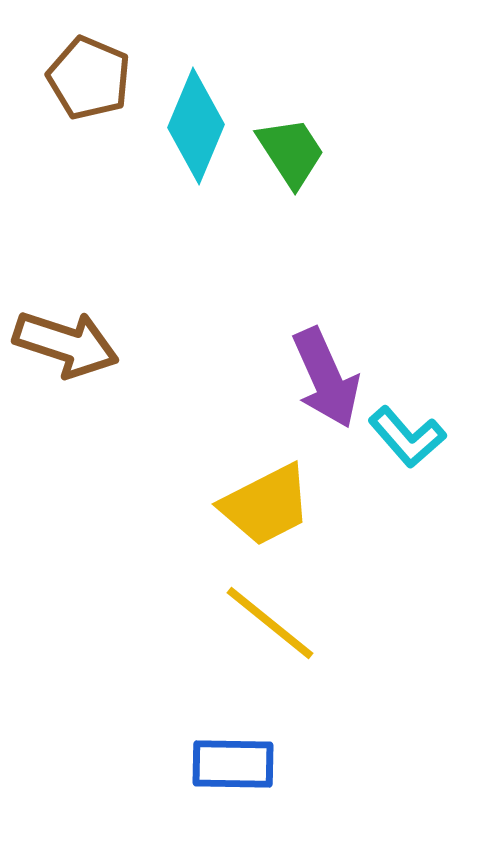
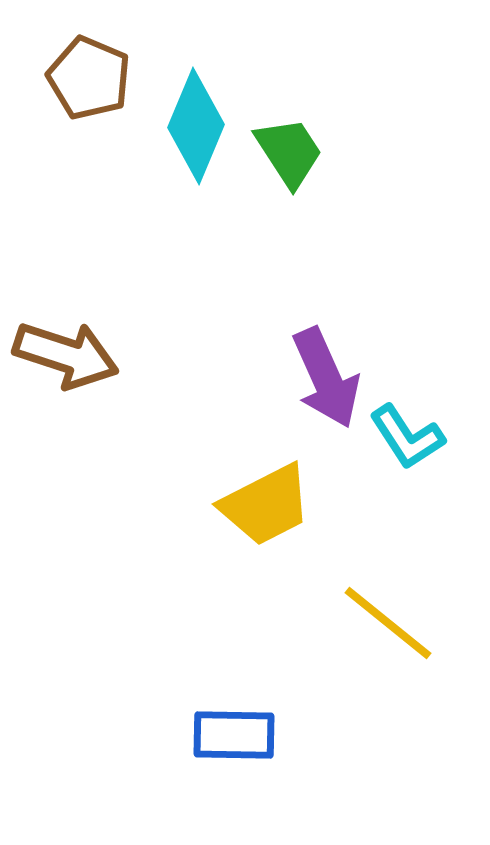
green trapezoid: moved 2 px left
brown arrow: moved 11 px down
cyan L-shape: rotated 8 degrees clockwise
yellow line: moved 118 px right
blue rectangle: moved 1 px right, 29 px up
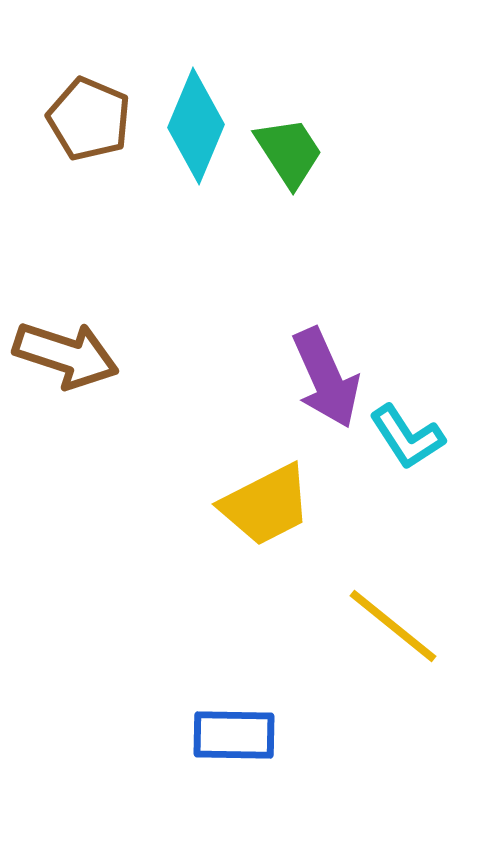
brown pentagon: moved 41 px down
yellow line: moved 5 px right, 3 px down
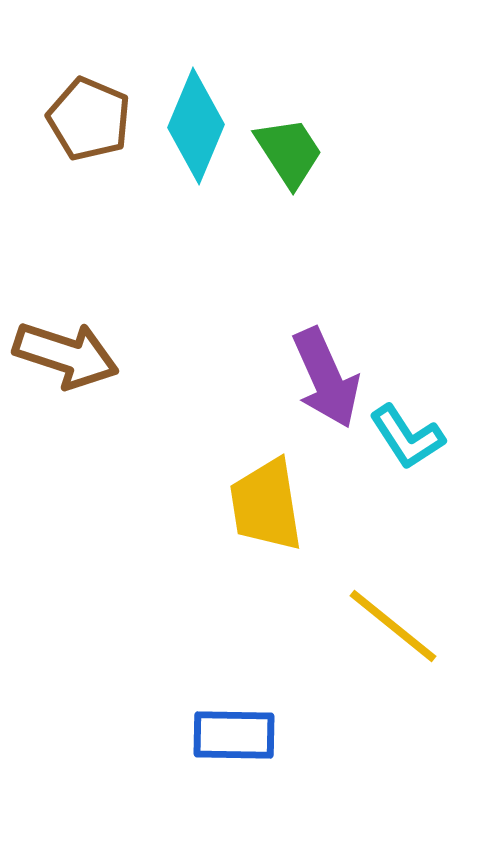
yellow trapezoid: rotated 108 degrees clockwise
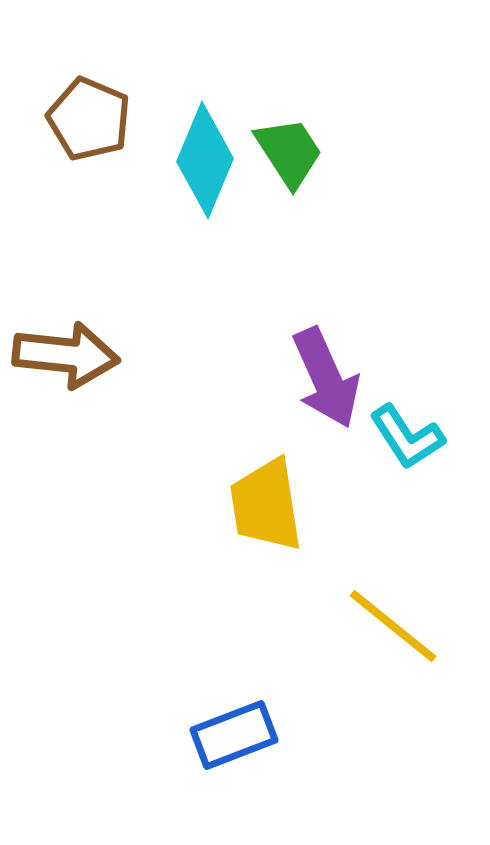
cyan diamond: moved 9 px right, 34 px down
brown arrow: rotated 12 degrees counterclockwise
blue rectangle: rotated 22 degrees counterclockwise
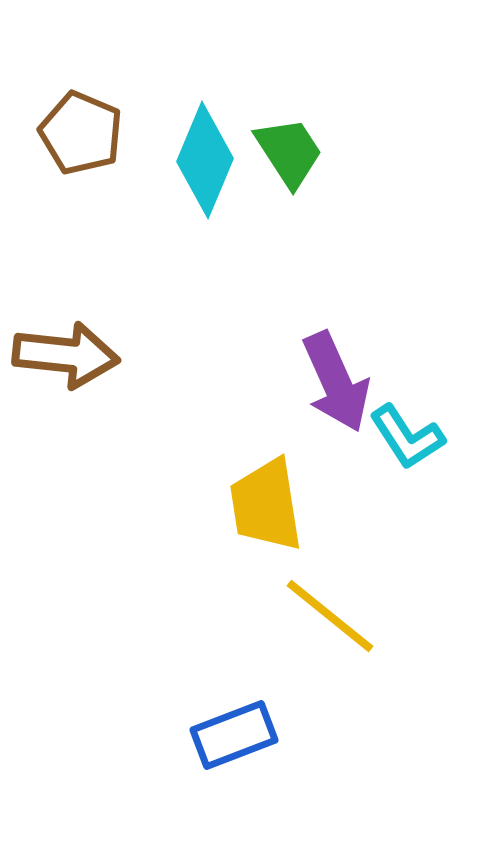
brown pentagon: moved 8 px left, 14 px down
purple arrow: moved 10 px right, 4 px down
yellow line: moved 63 px left, 10 px up
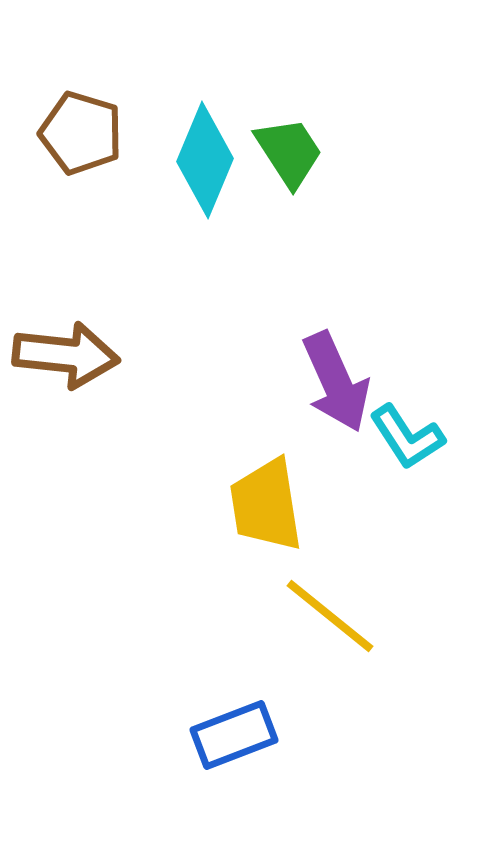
brown pentagon: rotated 6 degrees counterclockwise
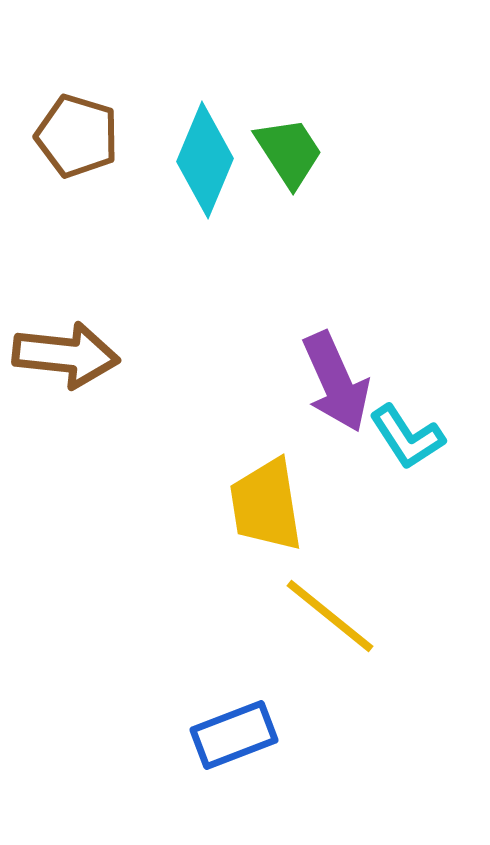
brown pentagon: moved 4 px left, 3 px down
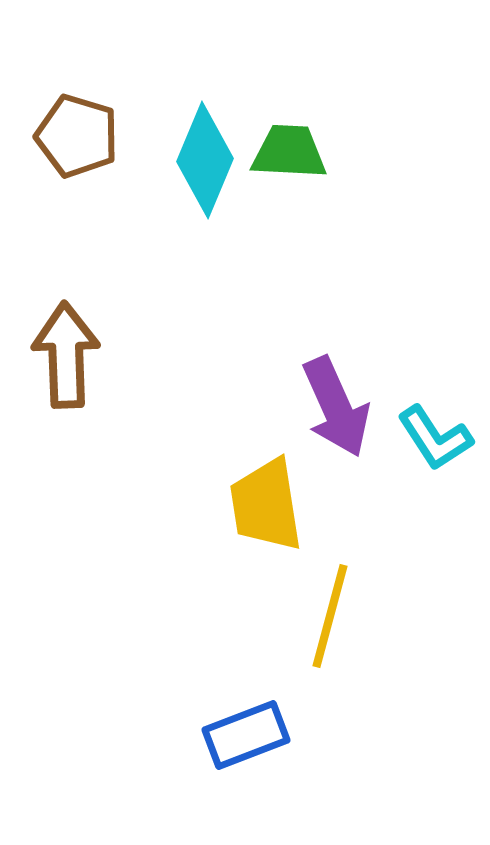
green trapezoid: rotated 54 degrees counterclockwise
brown arrow: rotated 98 degrees counterclockwise
purple arrow: moved 25 px down
cyan L-shape: moved 28 px right, 1 px down
yellow line: rotated 66 degrees clockwise
blue rectangle: moved 12 px right
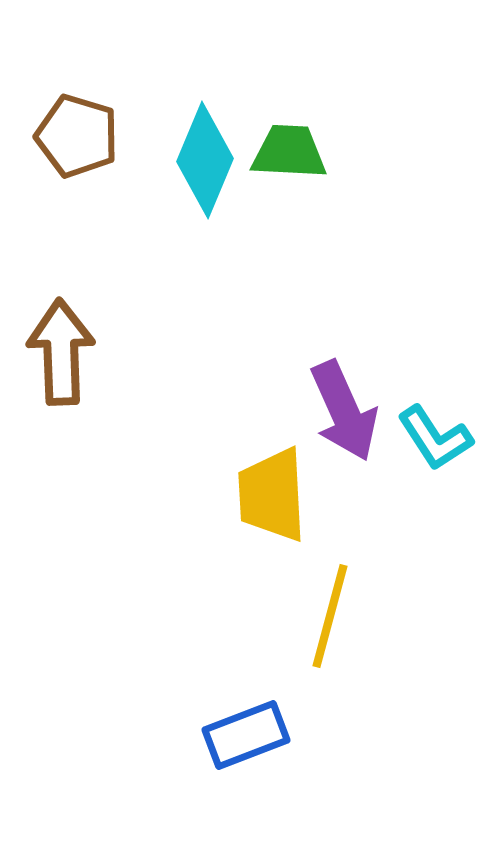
brown arrow: moved 5 px left, 3 px up
purple arrow: moved 8 px right, 4 px down
yellow trapezoid: moved 6 px right, 10 px up; rotated 6 degrees clockwise
